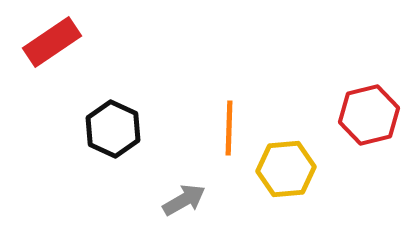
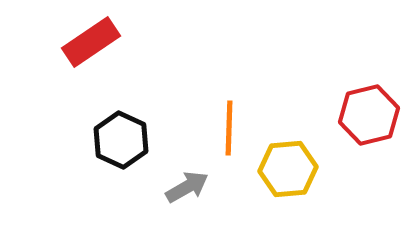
red rectangle: moved 39 px right
black hexagon: moved 8 px right, 11 px down
yellow hexagon: moved 2 px right
gray arrow: moved 3 px right, 13 px up
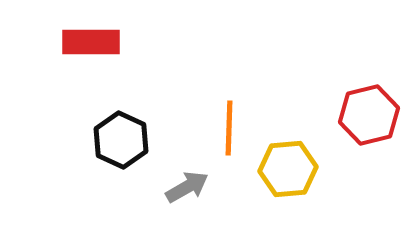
red rectangle: rotated 34 degrees clockwise
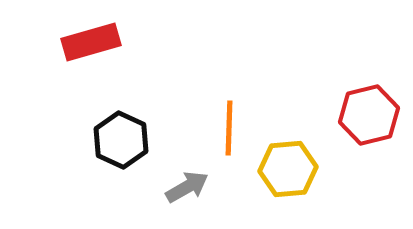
red rectangle: rotated 16 degrees counterclockwise
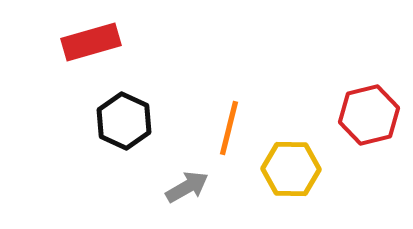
orange line: rotated 12 degrees clockwise
black hexagon: moved 3 px right, 19 px up
yellow hexagon: moved 3 px right; rotated 6 degrees clockwise
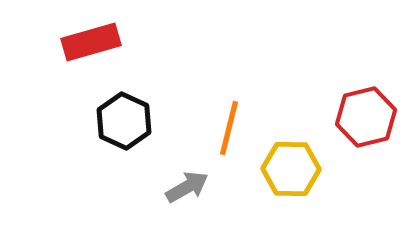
red hexagon: moved 3 px left, 2 px down
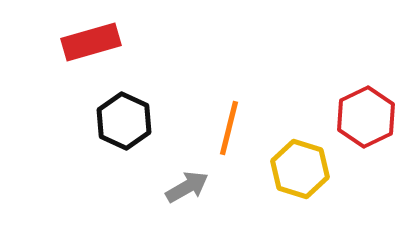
red hexagon: rotated 12 degrees counterclockwise
yellow hexagon: moved 9 px right; rotated 16 degrees clockwise
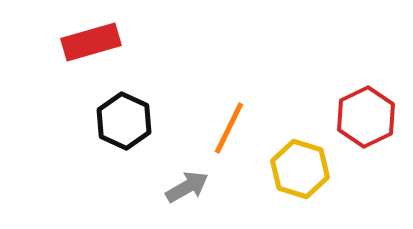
orange line: rotated 12 degrees clockwise
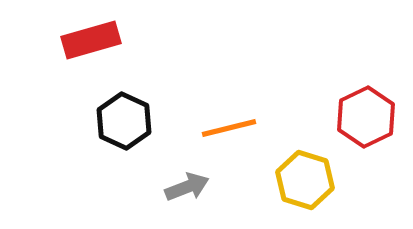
red rectangle: moved 2 px up
orange line: rotated 50 degrees clockwise
yellow hexagon: moved 5 px right, 11 px down
gray arrow: rotated 9 degrees clockwise
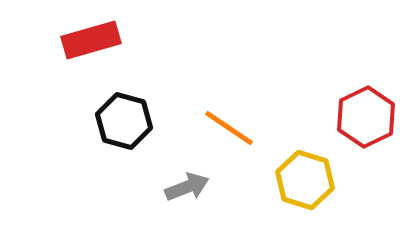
black hexagon: rotated 10 degrees counterclockwise
orange line: rotated 48 degrees clockwise
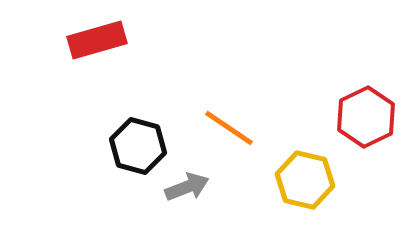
red rectangle: moved 6 px right
black hexagon: moved 14 px right, 25 px down
yellow hexagon: rotated 4 degrees counterclockwise
